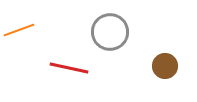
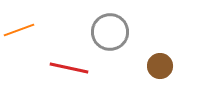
brown circle: moved 5 px left
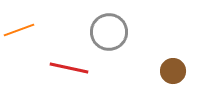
gray circle: moved 1 px left
brown circle: moved 13 px right, 5 px down
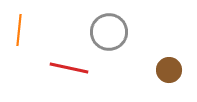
orange line: rotated 64 degrees counterclockwise
brown circle: moved 4 px left, 1 px up
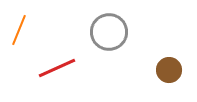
orange line: rotated 16 degrees clockwise
red line: moved 12 px left; rotated 36 degrees counterclockwise
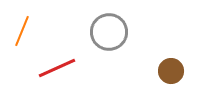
orange line: moved 3 px right, 1 px down
brown circle: moved 2 px right, 1 px down
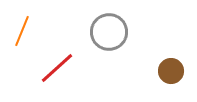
red line: rotated 18 degrees counterclockwise
